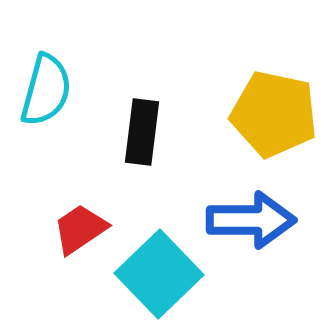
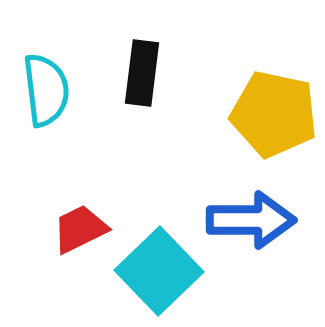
cyan semicircle: rotated 22 degrees counterclockwise
black rectangle: moved 59 px up
red trapezoid: rotated 8 degrees clockwise
cyan square: moved 3 px up
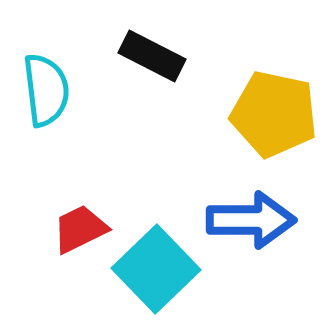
black rectangle: moved 10 px right, 17 px up; rotated 70 degrees counterclockwise
cyan square: moved 3 px left, 2 px up
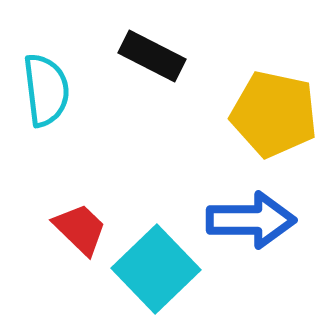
red trapezoid: rotated 70 degrees clockwise
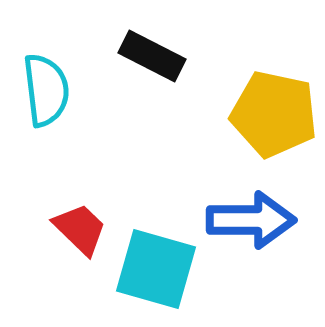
cyan square: rotated 30 degrees counterclockwise
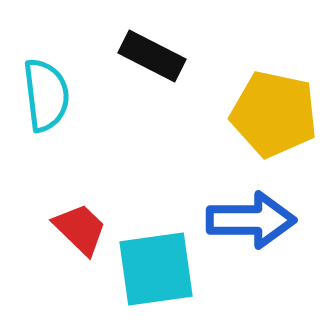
cyan semicircle: moved 5 px down
cyan square: rotated 24 degrees counterclockwise
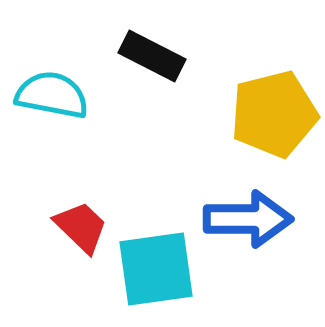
cyan semicircle: moved 6 px right; rotated 72 degrees counterclockwise
yellow pentagon: rotated 26 degrees counterclockwise
blue arrow: moved 3 px left, 1 px up
red trapezoid: moved 1 px right, 2 px up
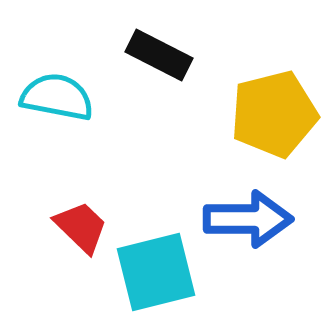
black rectangle: moved 7 px right, 1 px up
cyan semicircle: moved 5 px right, 2 px down
cyan square: moved 3 px down; rotated 6 degrees counterclockwise
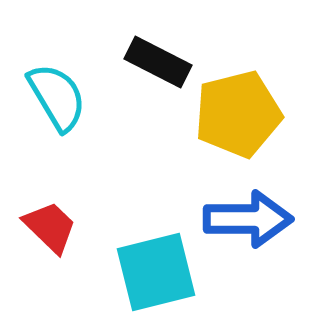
black rectangle: moved 1 px left, 7 px down
cyan semicircle: rotated 48 degrees clockwise
yellow pentagon: moved 36 px left
red trapezoid: moved 31 px left
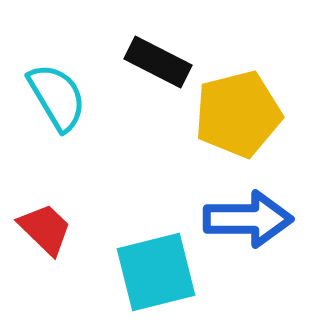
red trapezoid: moved 5 px left, 2 px down
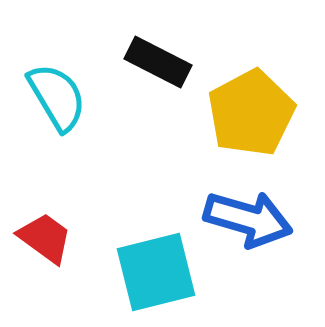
yellow pentagon: moved 13 px right, 1 px up; rotated 14 degrees counterclockwise
blue arrow: rotated 16 degrees clockwise
red trapezoid: moved 9 px down; rotated 8 degrees counterclockwise
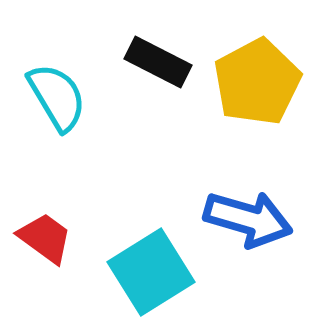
yellow pentagon: moved 6 px right, 31 px up
cyan square: moved 5 px left; rotated 18 degrees counterclockwise
